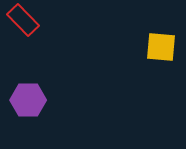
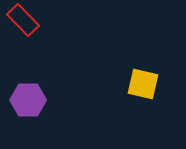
yellow square: moved 18 px left, 37 px down; rotated 8 degrees clockwise
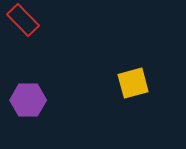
yellow square: moved 10 px left, 1 px up; rotated 28 degrees counterclockwise
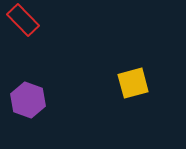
purple hexagon: rotated 20 degrees clockwise
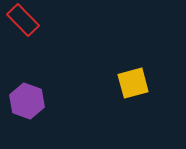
purple hexagon: moved 1 px left, 1 px down
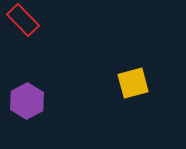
purple hexagon: rotated 12 degrees clockwise
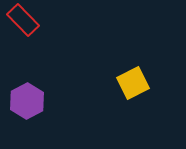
yellow square: rotated 12 degrees counterclockwise
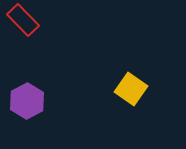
yellow square: moved 2 px left, 6 px down; rotated 28 degrees counterclockwise
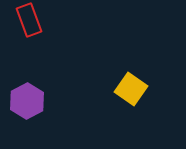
red rectangle: moved 6 px right; rotated 24 degrees clockwise
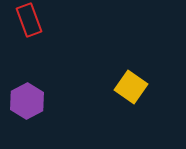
yellow square: moved 2 px up
